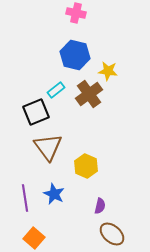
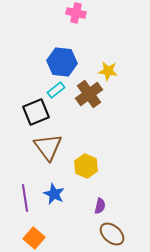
blue hexagon: moved 13 px left, 7 px down; rotated 8 degrees counterclockwise
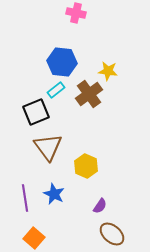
purple semicircle: rotated 21 degrees clockwise
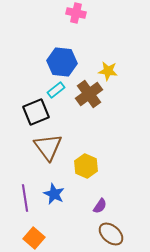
brown ellipse: moved 1 px left
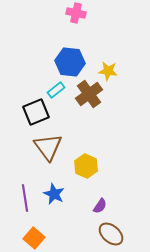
blue hexagon: moved 8 px right
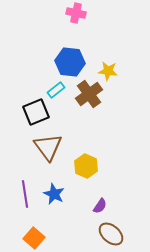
purple line: moved 4 px up
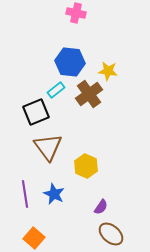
purple semicircle: moved 1 px right, 1 px down
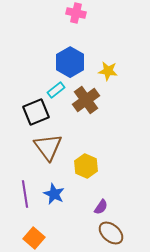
blue hexagon: rotated 24 degrees clockwise
brown cross: moved 3 px left, 6 px down
brown ellipse: moved 1 px up
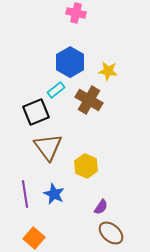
brown cross: moved 3 px right; rotated 24 degrees counterclockwise
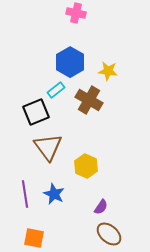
brown ellipse: moved 2 px left, 1 px down
orange square: rotated 30 degrees counterclockwise
